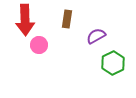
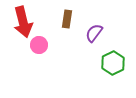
red arrow: moved 2 px left, 2 px down; rotated 12 degrees counterclockwise
purple semicircle: moved 2 px left, 3 px up; rotated 24 degrees counterclockwise
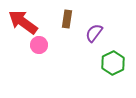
red arrow: rotated 140 degrees clockwise
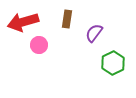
red arrow: rotated 52 degrees counterclockwise
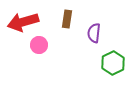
purple semicircle: rotated 30 degrees counterclockwise
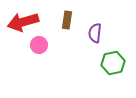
brown rectangle: moved 1 px down
purple semicircle: moved 1 px right
green hexagon: rotated 15 degrees clockwise
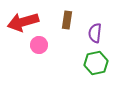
green hexagon: moved 17 px left
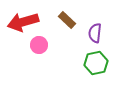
brown rectangle: rotated 54 degrees counterclockwise
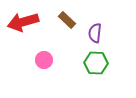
pink circle: moved 5 px right, 15 px down
green hexagon: rotated 15 degrees clockwise
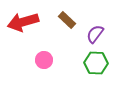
purple semicircle: moved 1 px down; rotated 30 degrees clockwise
